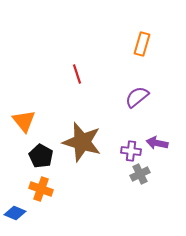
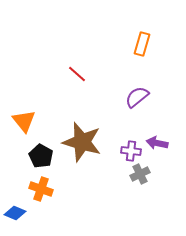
red line: rotated 30 degrees counterclockwise
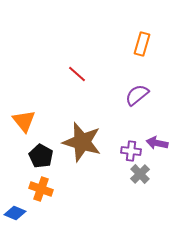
purple semicircle: moved 2 px up
gray cross: rotated 18 degrees counterclockwise
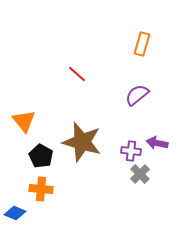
orange cross: rotated 15 degrees counterclockwise
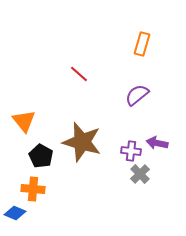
red line: moved 2 px right
orange cross: moved 8 px left
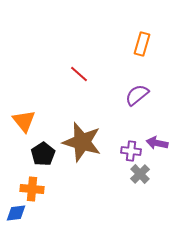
black pentagon: moved 2 px right, 2 px up; rotated 10 degrees clockwise
orange cross: moved 1 px left
blue diamond: moved 1 px right; rotated 30 degrees counterclockwise
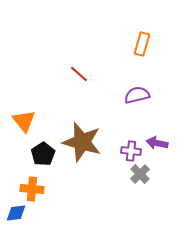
purple semicircle: rotated 25 degrees clockwise
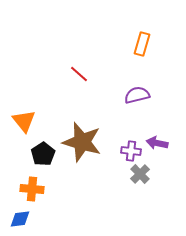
blue diamond: moved 4 px right, 6 px down
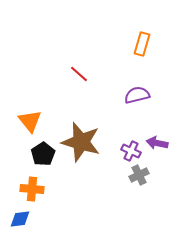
orange triangle: moved 6 px right
brown star: moved 1 px left
purple cross: rotated 18 degrees clockwise
gray cross: moved 1 px left, 1 px down; rotated 18 degrees clockwise
